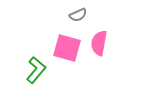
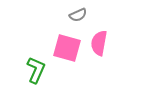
green L-shape: rotated 16 degrees counterclockwise
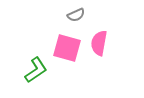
gray semicircle: moved 2 px left
green L-shape: rotated 32 degrees clockwise
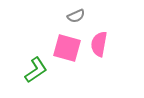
gray semicircle: moved 1 px down
pink semicircle: moved 1 px down
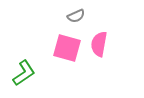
green L-shape: moved 12 px left, 3 px down
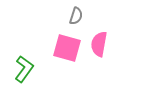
gray semicircle: rotated 48 degrees counterclockwise
green L-shape: moved 4 px up; rotated 20 degrees counterclockwise
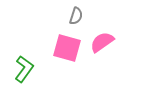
pink semicircle: moved 3 px right, 2 px up; rotated 45 degrees clockwise
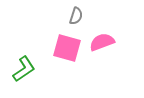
pink semicircle: rotated 15 degrees clockwise
green L-shape: rotated 20 degrees clockwise
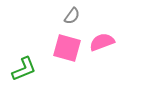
gray semicircle: moved 4 px left; rotated 18 degrees clockwise
green L-shape: rotated 12 degrees clockwise
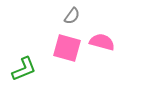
pink semicircle: rotated 35 degrees clockwise
